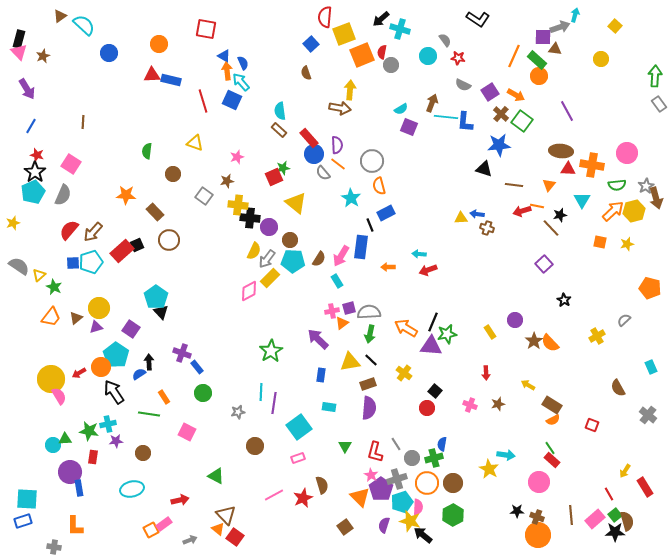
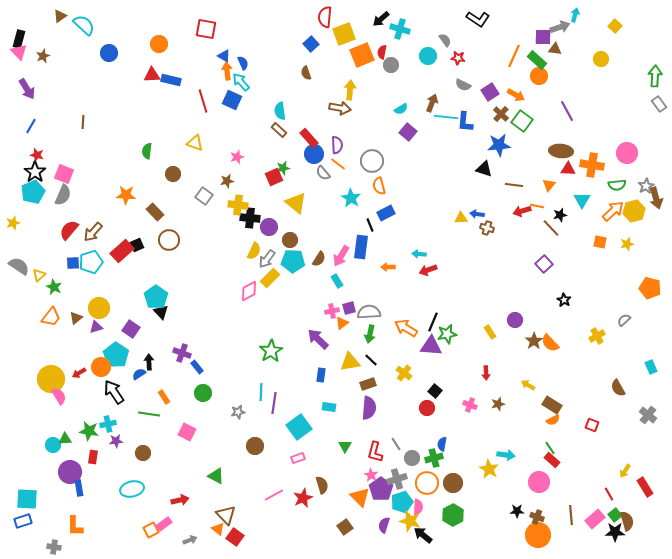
purple square at (409, 127): moved 1 px left, 5 px down; rotated 18 degrees clockwise
pink square at (71, 164): moved 7 px left, 10 px down; rotated 12 degrees counterclockwise
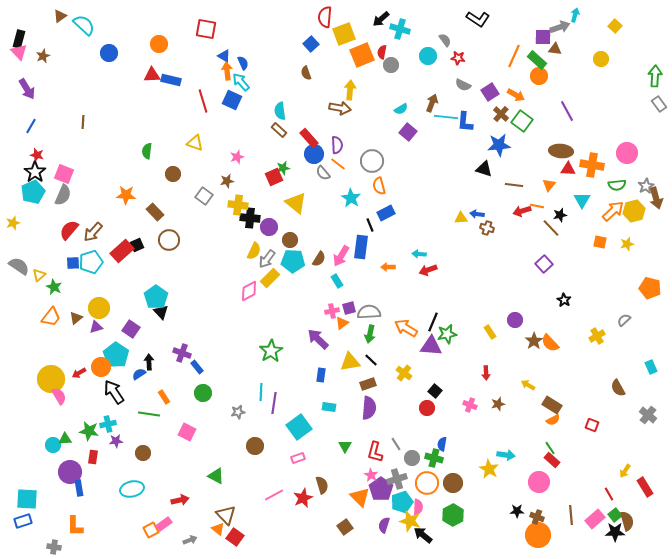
green cross at (434, 458): rotated 30 degrees clockwise
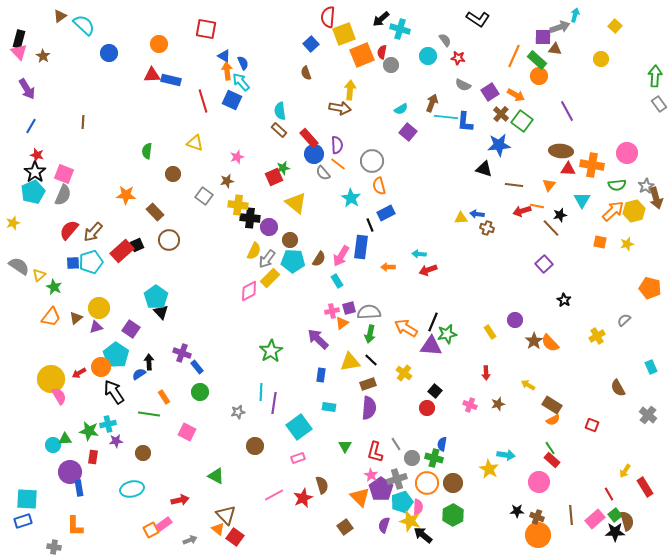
red semicircle at (325, 17): moved 3 px right
brown star at (43, 56): rotated 16 degrees counterclockwise
green circle at (203, 393): moved 3 px left, 1 px up
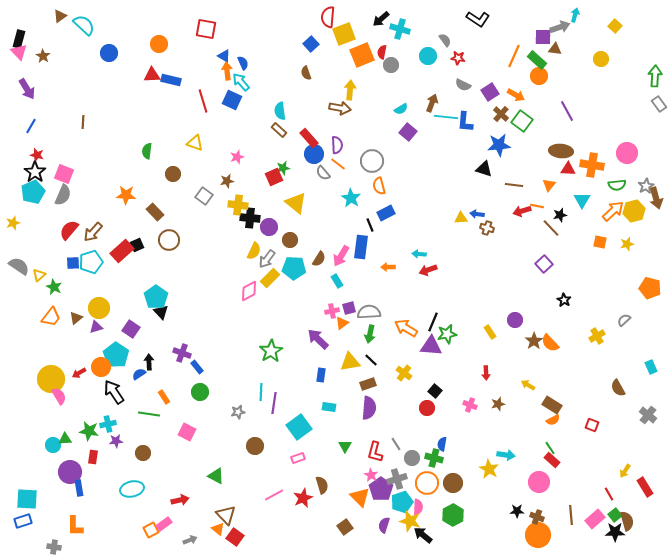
cyan pentagon at (293, 261): moved 1 px right, 7 px down
